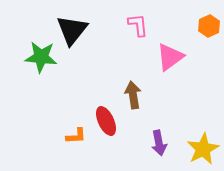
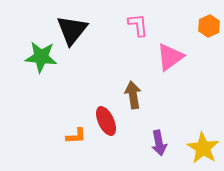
yellow star: moved 1 px up; rotated 12 degrees counterclockwise
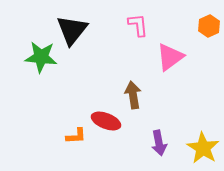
red ellipse: rotated 44 degrees counterclockwise
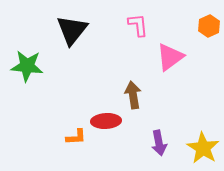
green star: moved 14 px left, 9 px down
red ellipse: rotated 24 degrees counterclockwise
orange L-shape: moved 1 px down
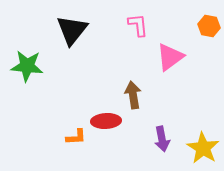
orange hexagon: rotated 25 degrees counterclockwise
purple arrow: moved 3 px right, 4 px up
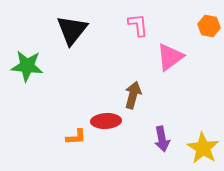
brown arrow: rotated 24 degrees clockwise
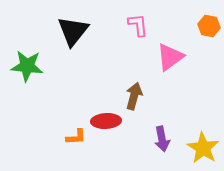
black triangle: moved 1 px right, 1 px down
brown arrow: moved 1 px right, 1 px down
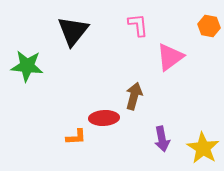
red ellipse: moved 2 px left, 3 px up
